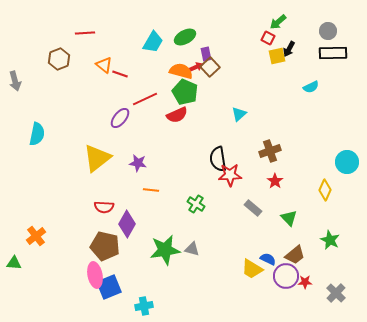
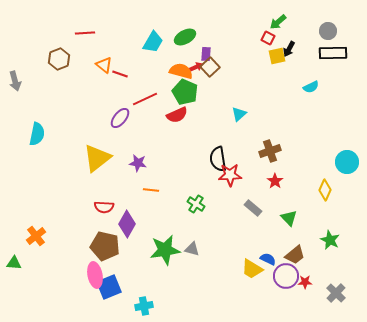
purple rectangle at (206, 54): rotated 16 degrees clockwise
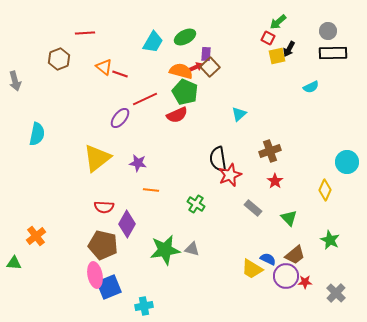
orange triangle at (104, 65): moved 2 px down
red star at (230, 175): rotated 20 degrees counterclockwise
brown pentagon at (105, 246): moved 2 px left, 1 px up
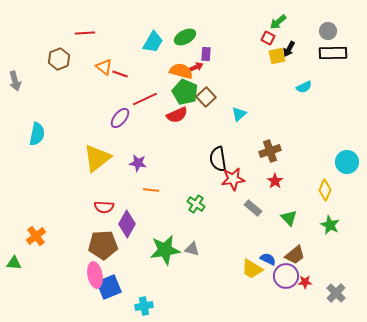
brown square at (210, 67): moved 4 px left, 30 px down
cyan semicircle at (311, 87): moved 7 px left
red star at (230, 175): moved 3 px right, 4 px down; rotated 15 degrees clockwise
green star at (330, 240): moved 15 px up
brown pentagon at (103, 245): rotated 16 degrees counterclockwise
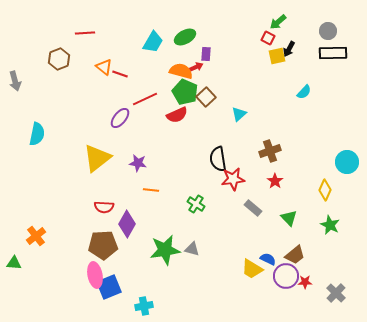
cyan semicircle at (304, 87): moved 5 px down; rotated 21 degrees counterclockwise
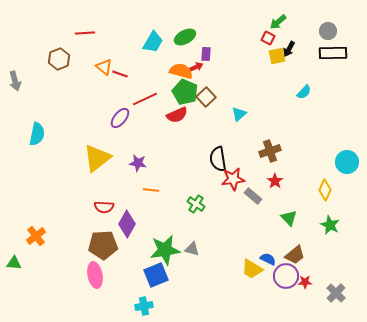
gray rectangle at (253, 208): moved 12 px up
blue square at (109, 287): moved 47 px right, 12 px up
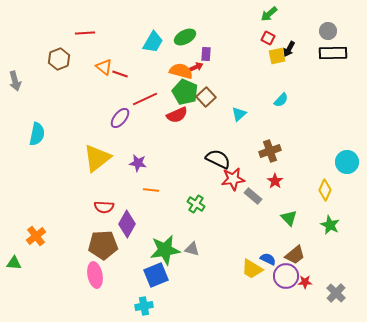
green arrow at (278, 22): moved 9 px left, 8 px up
cyan semicircle at (304, 92): moved 23 px left, 8 px down
black semicircle at (218, 159): rotated 125 degrees clockwise
